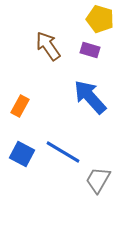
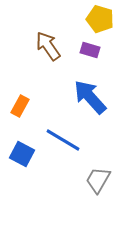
blue line: moved 12 px up
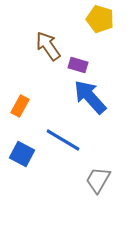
purple rectangle: moved 12 px left, 15 px down
